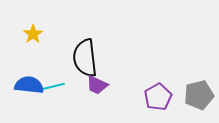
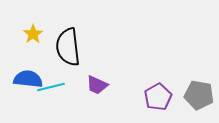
black semicircle: moved 17 px left, 11 px up
blue semicircle: moved 1 px left, 6 px up
gray pentagon: rotated 24 degrees clockwise
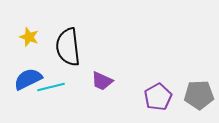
yellow star: moved 4 px left, 3 px down; rotated 18 degrees counterclockwise
blue semicircle: rotated 32 degrees counterclockwise
purple trapezoid: moved 5 px right, 4 px up
gray pentagon: rotated 12 degrees counterclockwise
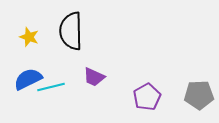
black semicircle: moved 3 px right, 16 px up; rotated 6 degrees clockwise
purple trapezoid: moved 8 px left, 4 px up
purple pentagon: moved 11 px left
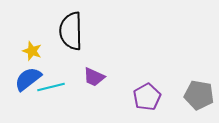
yellow star: moved 3 px right, 14 px down
blue semicircle: rotated 12 degrees counterclockwise
gray pentagon: rotated 12 degrees clockwise
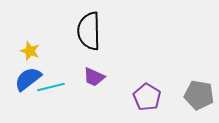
black semicircle: moved 18 px right
yellow star: moved 2 px left
purple pentagon: rotated 12 degrees counterclockwise
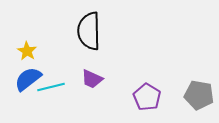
yellow star: moved 3 px left; rotated 12 degrees clockwise
purple trapezoid: moved 2 px left, 2 px down
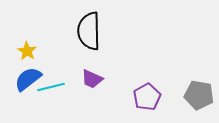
purple pentagon: rotated 12 degrees clockwise
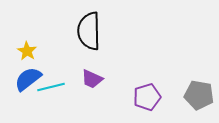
purple pentagon: rotated 12 degrees clockwise
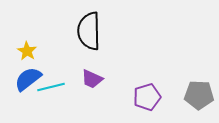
gray pentagon: rotated 8 degrees counterclockwise
